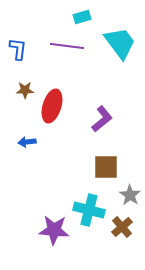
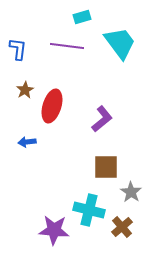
brown star: rotated 30 degrees counterclockwise
gray star: moved 1 px right, 3 px up
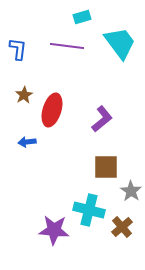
brown star: moved 1 px left, 5 px down
red ellipse: moved 4 px down
gray star: moved 1 px up
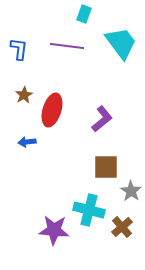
cyan rectangle: moved 2 px right, 3 px up; rotated 54 degrees counterclockwise
cyan trapezoid: moved 1 px right
blue L-shape: moved 1 px right
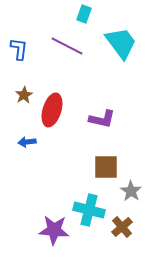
purple line: rotated 20 degrees clockwise
purple L-shape: rotated 52 degrees clockwise
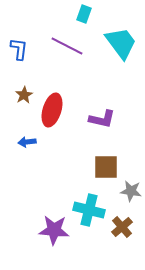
gray star: rotated 25 degrees counterclockwise
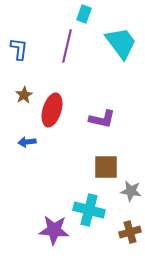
purple line: rotated 76 degrees clockwise
brown cross: moved 8 px right, 5 px down; rotated 25 degrees clockwise
